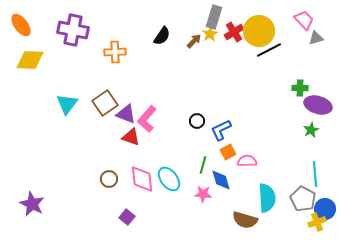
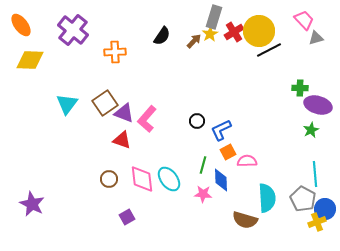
purple cross: rotated 28 degrees clockwise
purple triangle: moved 2 px left, 1 px up
red triangle: moved 9 px left, 3 px down
blue diamond: rotated 15 degrees clockwise
purple square: rotated 21 degrees clockwise
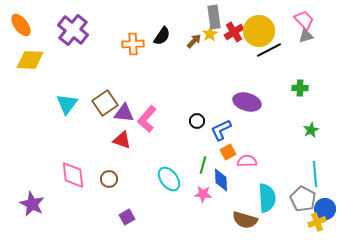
gray rectangle: rotated 25 degrees counterclockwise
gray triangle: moved 10 px left, 2 px up
orange cross: moved 18 px right, 8 px up
purple ellipse: moved 71 px left, 3 px up
purple triangle: rotated 15 degrees counterclockwise
pink diamond: moved 69 px left, 4 px up
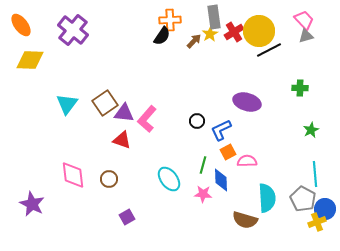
orange cross: moved 37 px right, 24 px up
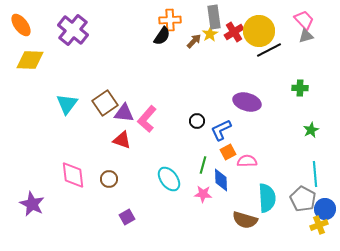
yellow cross: moved 2 px right, 3 px down
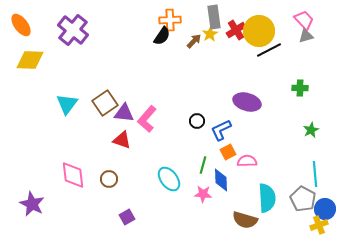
red cross: moved 2 px right, 2 px up
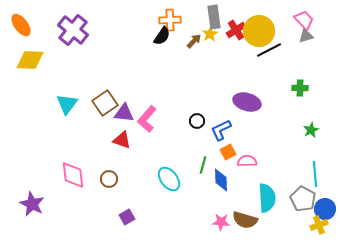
pink star: moved 18 px right, 28 px down
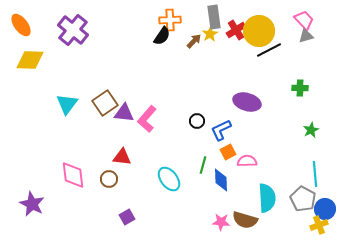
red triangle: moved 17 px down; rotated 12 degrees counterclockwise
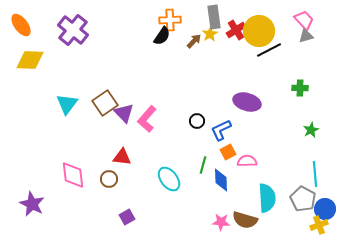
purple triangle: rotated 40 degrees clockwise
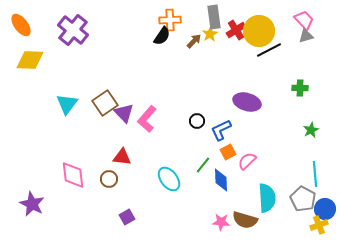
pink semicircle: rotated 42 degrees counterclockwise
green line: rotated 24 degrees clockwise
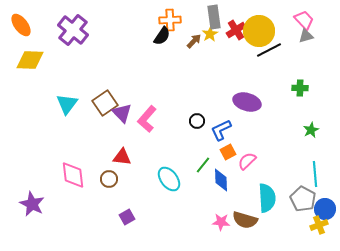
purple triangle: moved 2 px left
